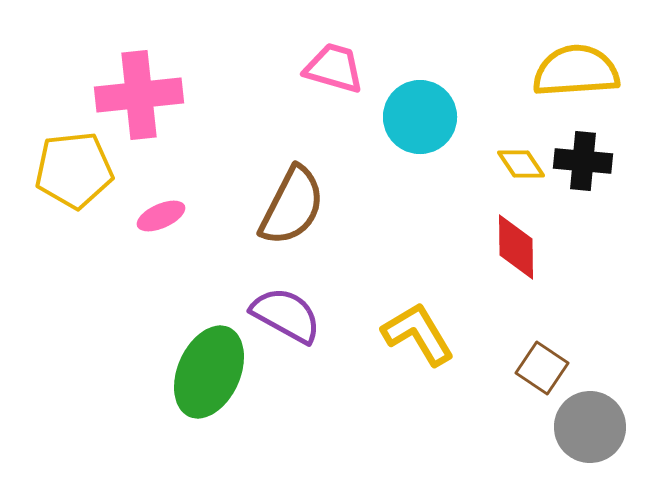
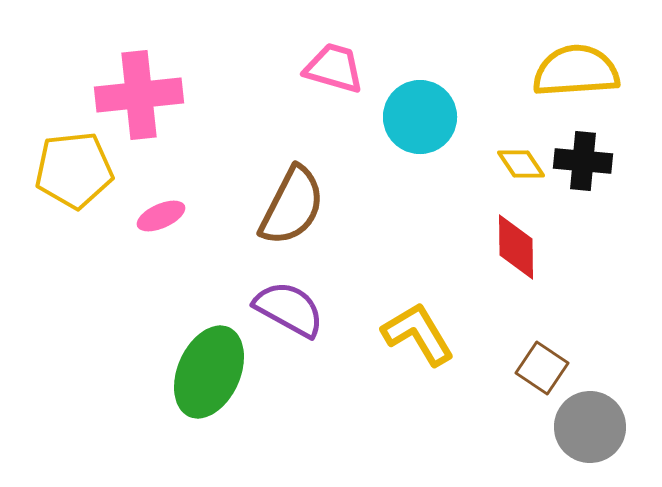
purple semicircle: moved 3 px right, 6 px up
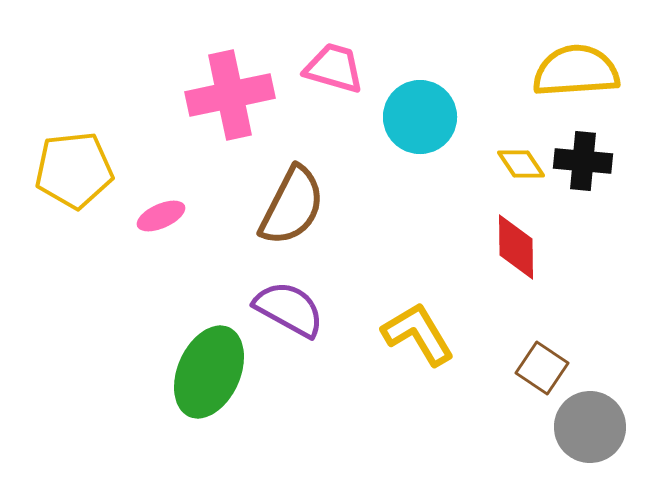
pink cross: moved 91 px right; rotated 6 degrees counterclockwise
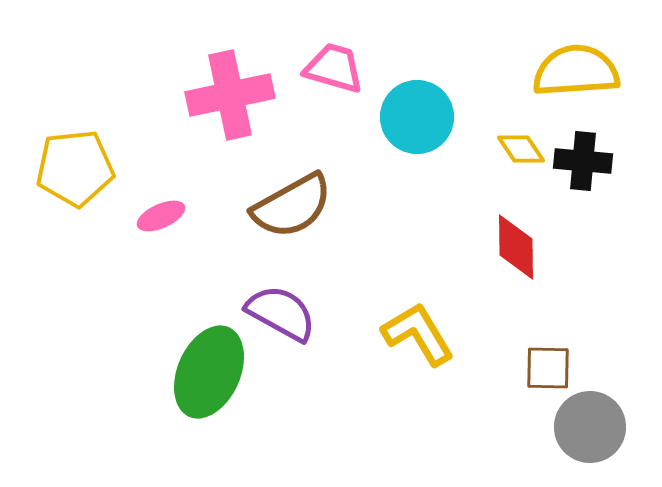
cyan circle: moved 3 px left
yellow diamond: moved 15 px up
yellow pentagon: moved 1 px right, 2 px up
brown semicircle: rotated 34 degrees clockwise
purple semicircle: moved 8 px left, 4 px down
brown square: moved 6 px right; rotated 33 degrees counterclockwise
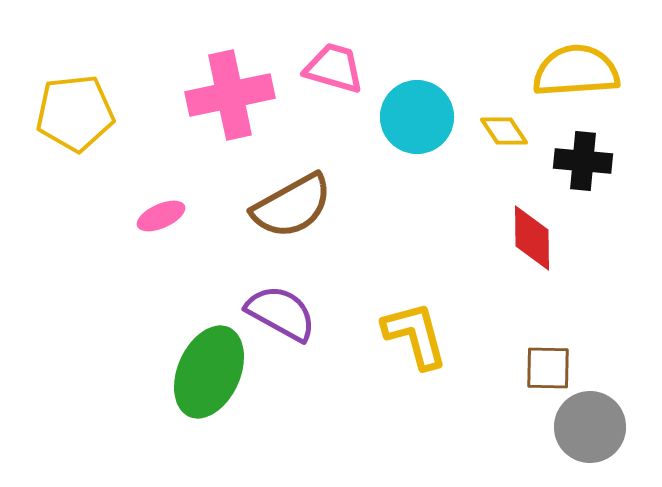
yellow diamond: moved 17 px left, 18 px up
yellow pentagon: moved 55 px up
red diamond: moved 16 px right, 9 px up
yellow L-shape: moved 3 px left, 1 px down; rotated 16 degrees clockwise
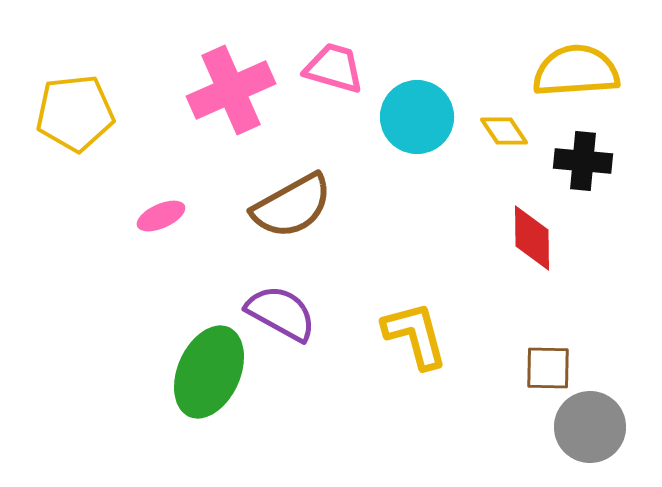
pink cross: moved 1 px right, 5 px up; rotated 12 degrees counterclockwise
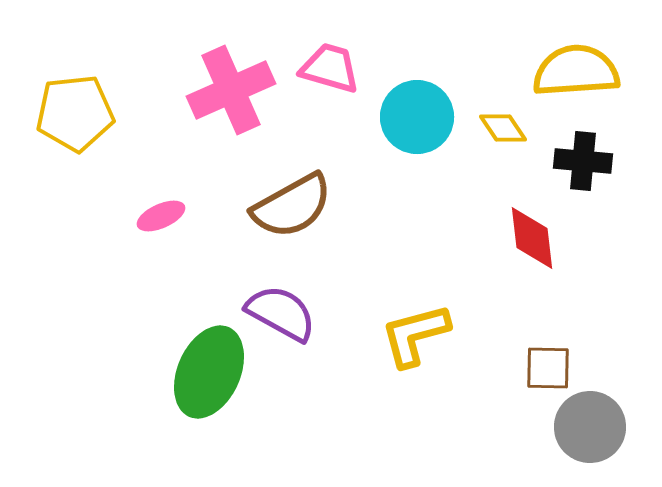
pink trapezoid: moved 4 px left
yellow diamond: moved 1 px left, 3 px up
red diamond: rotated 6 degrees counterclockwise
yellow L-shape: rotated 90 degrees counterclockwise
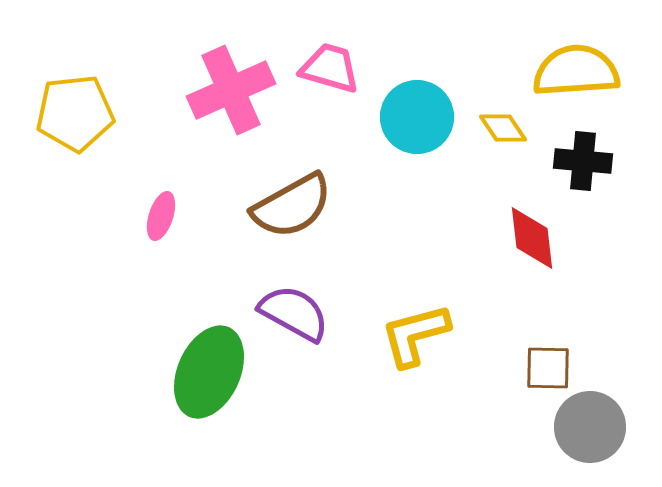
pink ellipse: rotated 48 degrees counterclockwise
purple semicircle: moved 13 px right
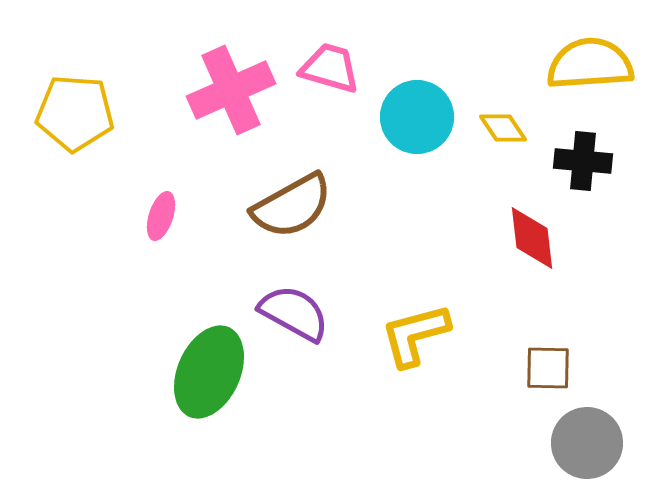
yellow semicircle: moved 14 px right, 7 px up
yellow pentagon: rotated 10 degrees clockwise
gray circle: moved 3 px left, 16 px down
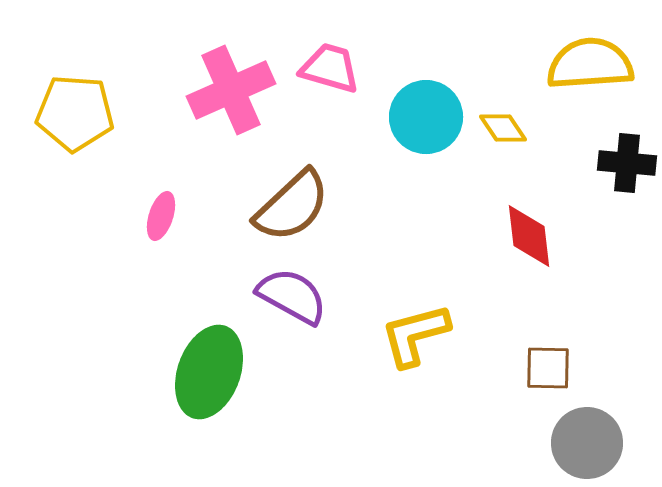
cyan circle: moved 9 px right
black cross: moved 44 px right, 2 px down
brown semicircle: rotated 14 degrees counterclockwise
red diamond: moved 3 px left, 2 px up
purple semicircle: moved 2 px left, 17 px up
green ellipse: rotated 4 degrees counterclockwise
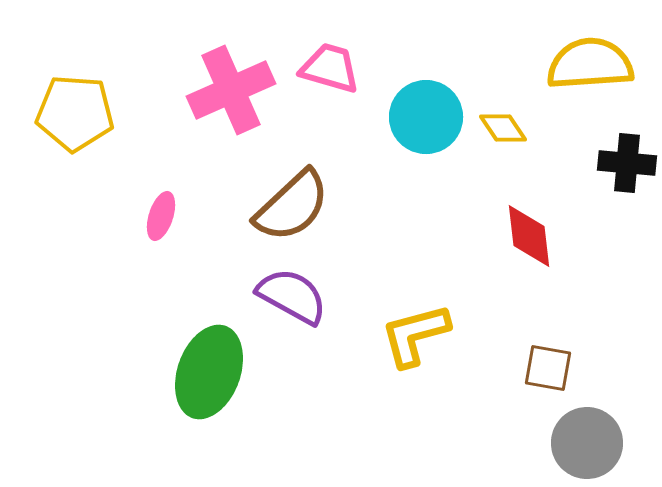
brown square: rotated 9 degrees clockwise
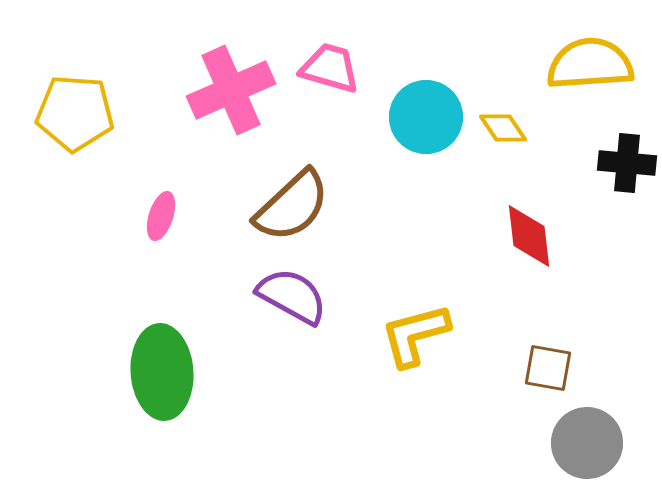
green ellipse: moved 47 px left; rotated 24 degrees counterclockwise
